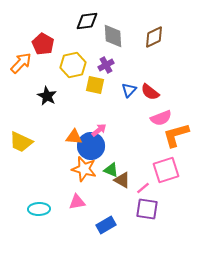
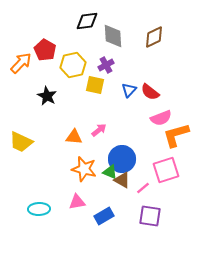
red pentagon: moved 2 px right, 6 px down
blue circle: moved 31 px right, 13 px down
green triangle: moved 1 px left, 2 px down
purple square: moved 3 px right, 7 px down
blue rectangle: moved 2 px left, 9 px up
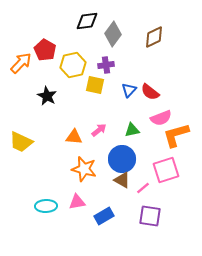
gray diamond: moved 2 px up; rotated 40 degrees clockwise
purple cross: rotated 21 degrees clockwise
green triangle: moved 22 px right, 42 px up; rotated 35 degrees counterclockwise
cyan ellipse: moved 7 px right, 3 px up
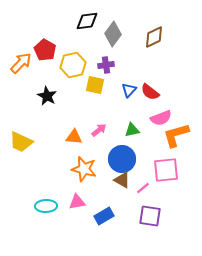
pink square: rotated 12 degrees clockwise
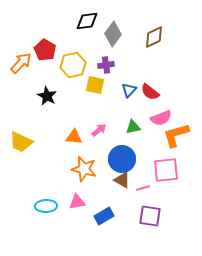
green triangle: moved 1 px right, 3 px up
pink line: rotated 24 degrees clockwise
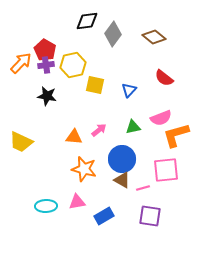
brown diamond: rotated 65 degrees clockwise
purple cross: moved 60 px left
red semicircle: moved 14 px right, 14 px up
black star: rotated 18 degrees counterclockwise
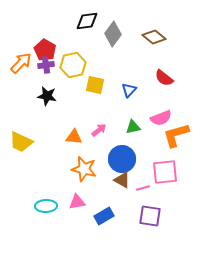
pink square: moved 1 px left, 2 px down
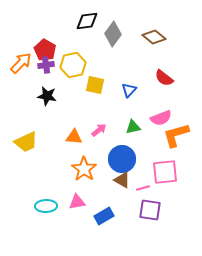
yellow trapezoid: moved 5 px right; rotated 50 degrees counterclockwise
orange star: rotated 20 degrees clockwise
purple square: moved 6 px up
